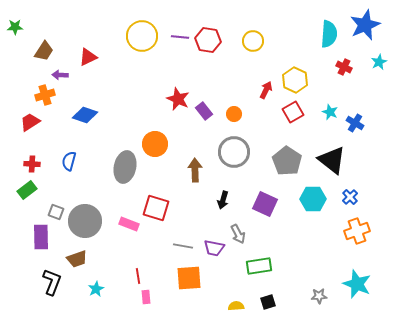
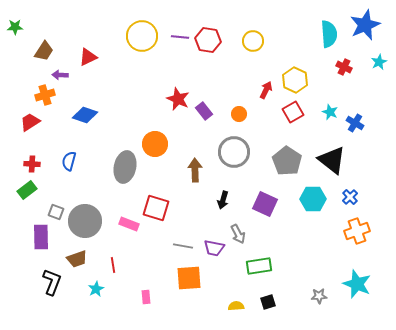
cyan semicircle at (329, 34): rotated 8 degrees counterclockwise
orange circle at (234, 114): moved 5 px right
red line at (138, 276): moved 25 px left, 11 px up
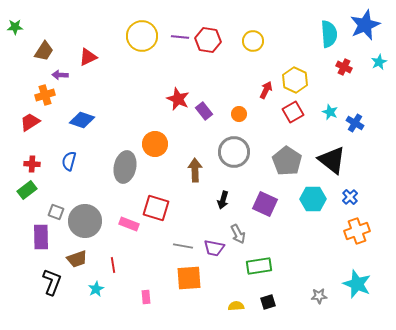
blue diamond at (85, 115): moved 3 px left, 5 px down
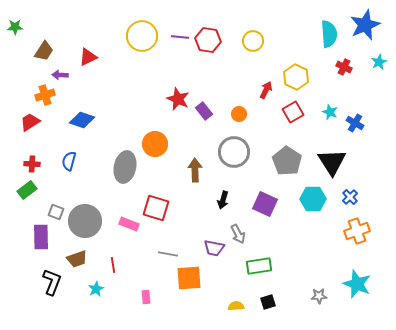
yellow hexagon at (295, 80): moved 1 px right, 3 px up
black triangle at (332, 160): moved 2 px down; rotated 20 degrees clockwise
gray line at (183, 246): moved 15 px left, 8 px down
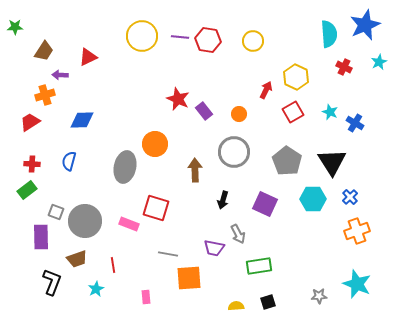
blue diamond at (82, 120): rotated 20 degrees counterclockwise
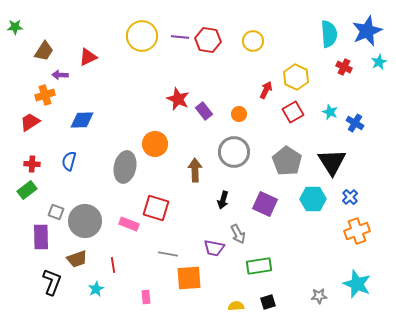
blue star at (365, 25): moved 2 px right, 6 px down
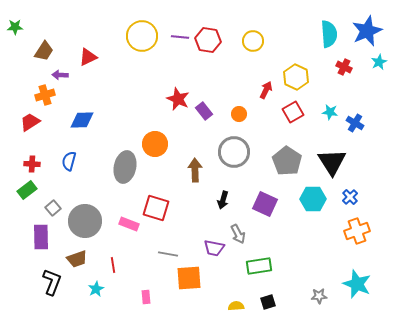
cyan star at (330, 112): rotated 14 degrees counterclockwise
gray square at (56, 212): moved 3 px left, 4 px up; rotated 28 degrees clockwise
